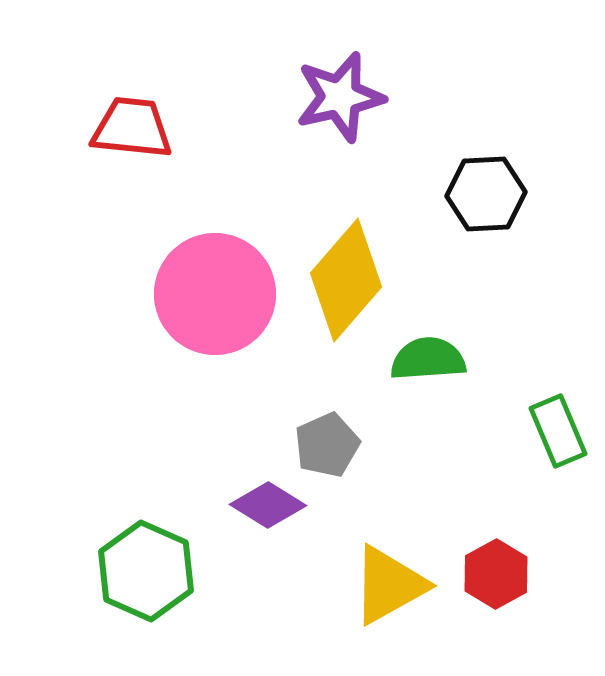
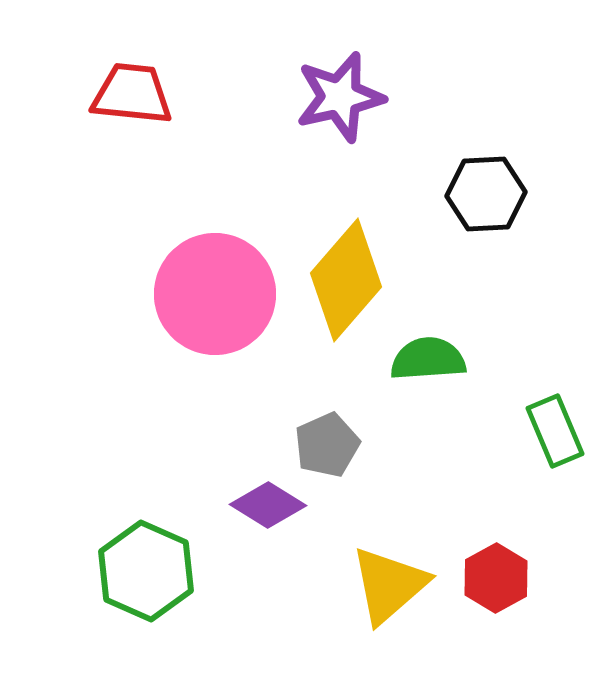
red trapezoid: moved 34 px up
green rectangle: moved 3 px left
red hexagon: moved 4 px down
yellow triangle: rotated 12 degrees counterclockwise
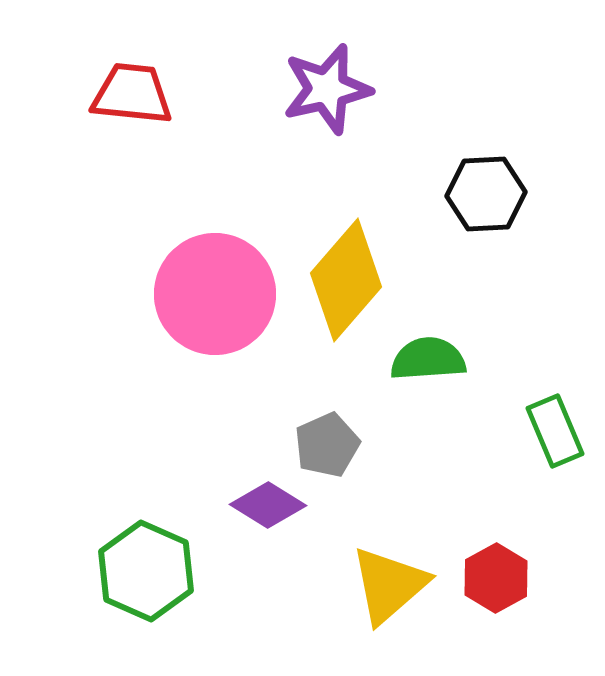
purple star: moved 13 px left, 8 px up
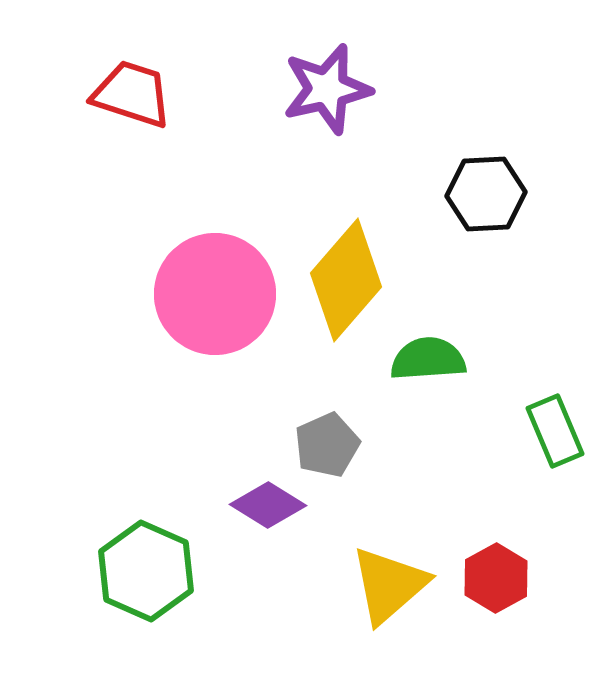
red trapezoid: rotated 12 degrees clockwise
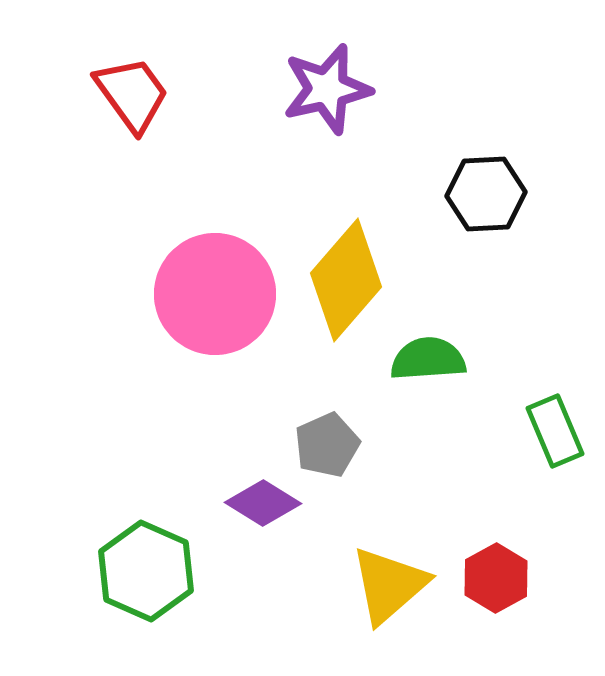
red trapezoid: rotated 36 degrees clockwise
purple diamond: moved 5 px left, 2 px up
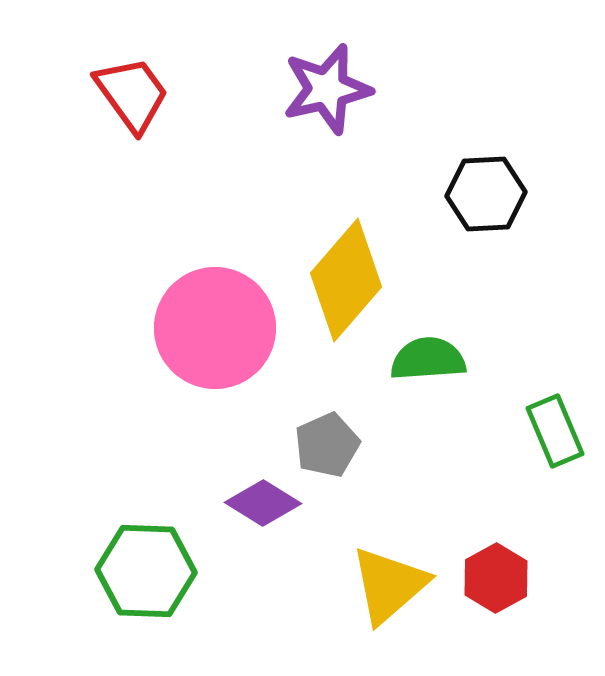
pink circle: moved 34 px down
green hexagon: rotated 22 degrees counterclockwise
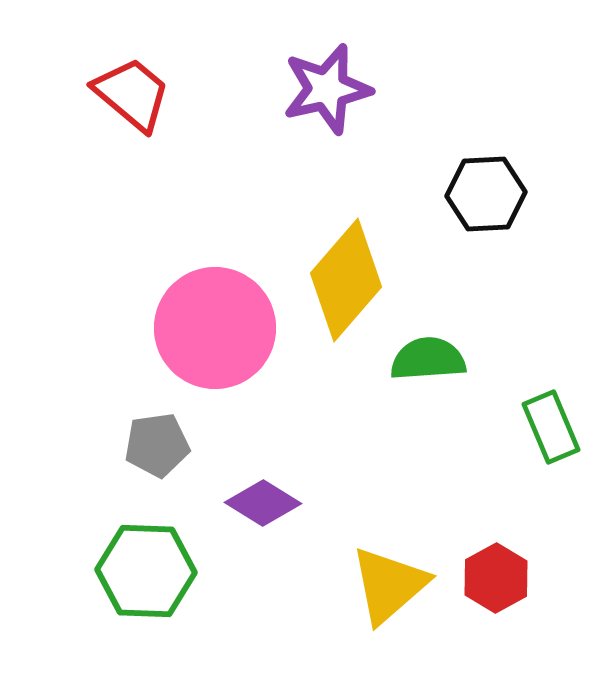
red trapezoid: rotated 14 degrees counterclockwise
green rectangle: moved 4 px left, 4 px up
gray pentagon: moved 170 px left; rotated 16 degrees clockwise
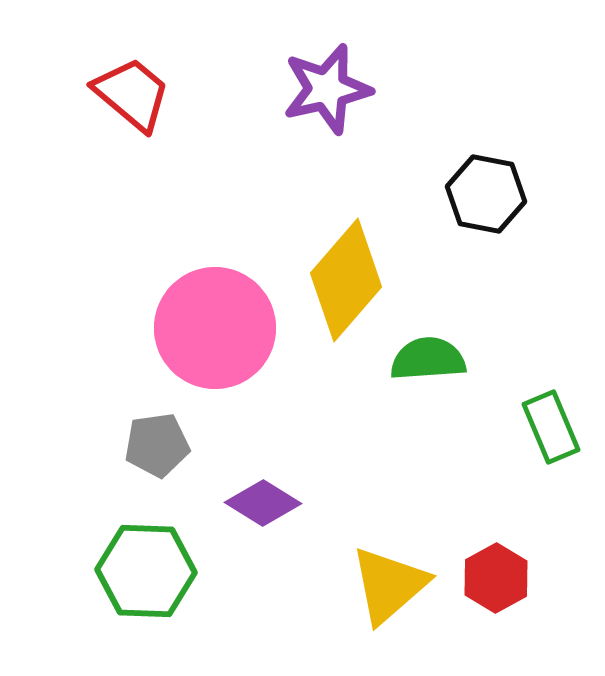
black hexagon: rotated 14 degrees clockwise
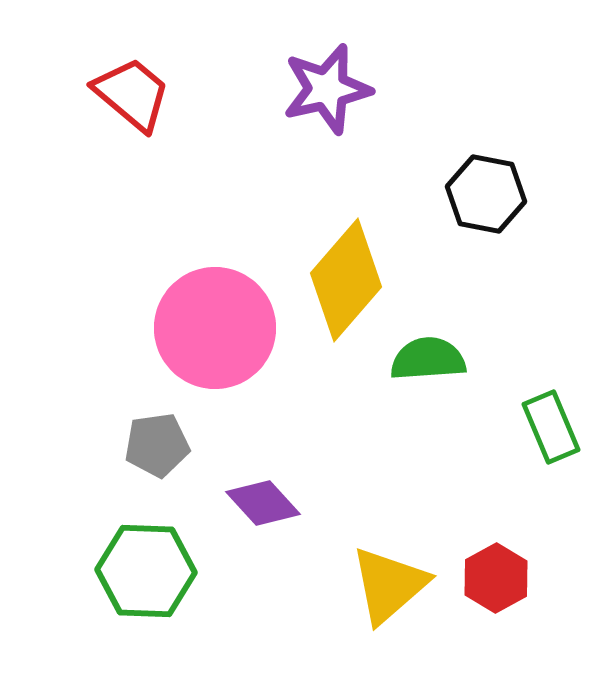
purple diamond: rotated 16 degrees clockwise
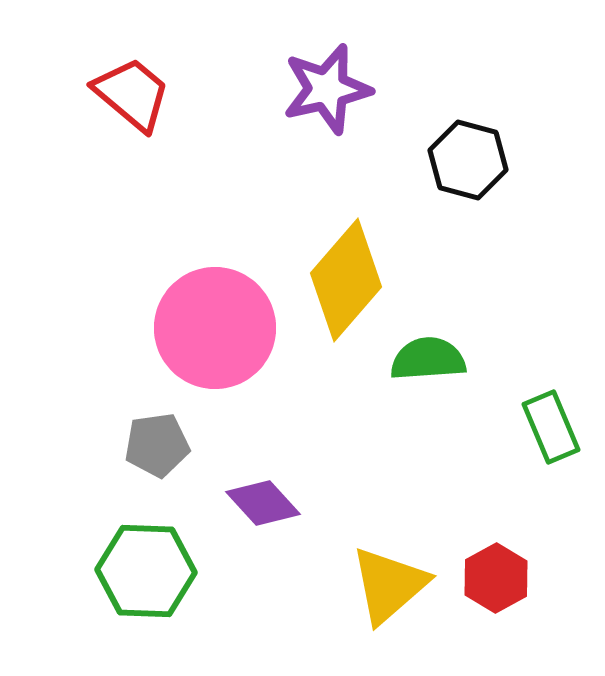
black hexagon: moved 18 px left, 34 px up; rotated 4 degrees clockwise
